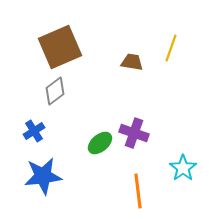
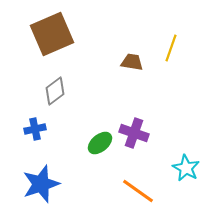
brown square: moved 8 px left, 13 px up
blue cross: moved 1 px right, 2 px up; rotated 20 degrees clockwise
cyan star: moved 3 px right; rotated 8 degrees counterclockwise
blue star: moved 2 px left, 8 px down; rotated 12 degrees counterclockwise
orange line: rotated 48 degrees counterclockwise
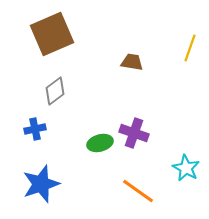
yellow line: moved 19 px right
green ellipse: rotated 25 degrees clockwise
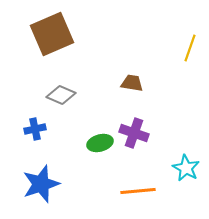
brown trapezoid: moved 21 px down
gray diamond: moved 6 px right, 4 px down; rotated 60 degrees clockwise
orange line: rotated 40 degrees counterclockwise
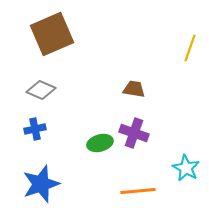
brown trapezoid: moved 2 px right, 6 px down
gray diamond: moved 20 px left, 5 px up
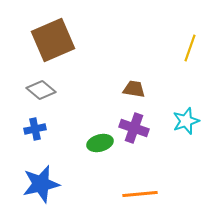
brown square: moved 1 px right, 6 px down
gray diamond: rotated 16 degrees clockwise
purple cross: moved 5 px up
cyan star: moved 47 px up; rotated 24 degrees clockwise
blue star: rotated 6 degrees clockwise
orange line: moved 2 px right, 3 px down
